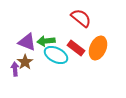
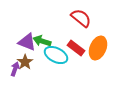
green arrow: moved 4 px left; rotated 24 degrees clockwise
purple arrow: rotated 24 degrees clockwise
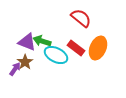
purple arrow: rotated 16 degrees clockwise
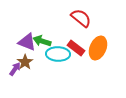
cyan ellipse: moved 2 px right, 1 px up; rotated 25 degrees counterclockwise
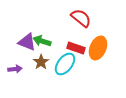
red rectangle: rotated 18 degrees counterclockwise
cyan ellipse: moved 7 px right, 10 px down; rotated 55 degrees counterclockwise
brown star: moved 16 px right
purple arrow: rotated 48 degrees clockwise
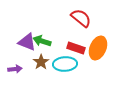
cyan ellipse: rotated 50 degrees clockwise
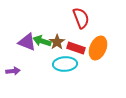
red semicircle: rotated 30 degrees clockwise
brown star: moved 16 px right, 20 px up
purple arrow: moved 2 px left, 2 px down
